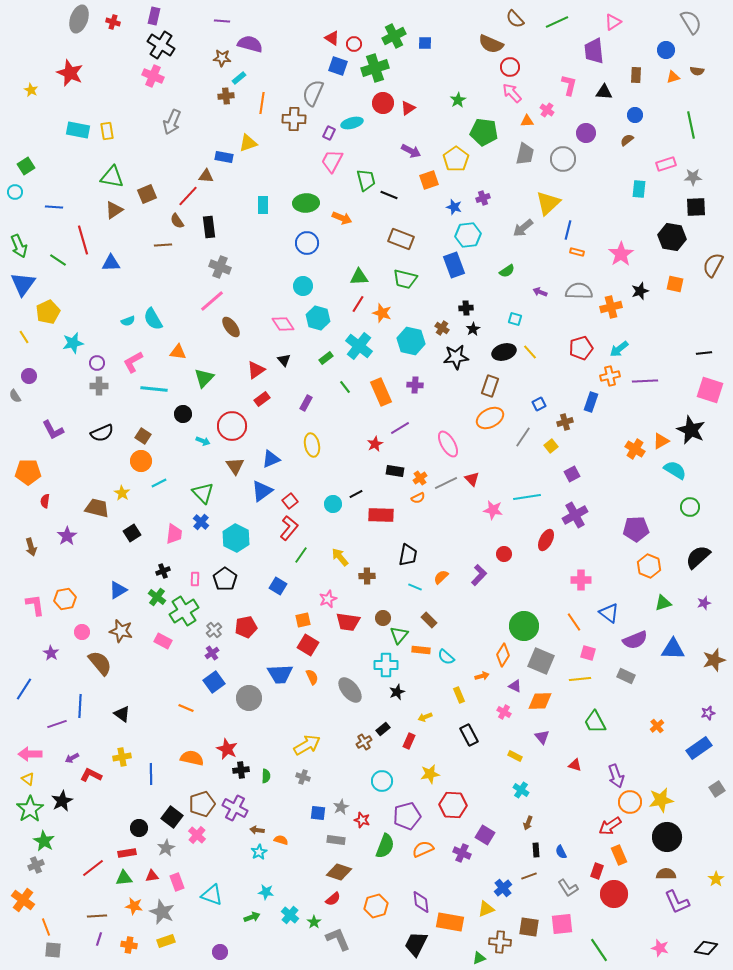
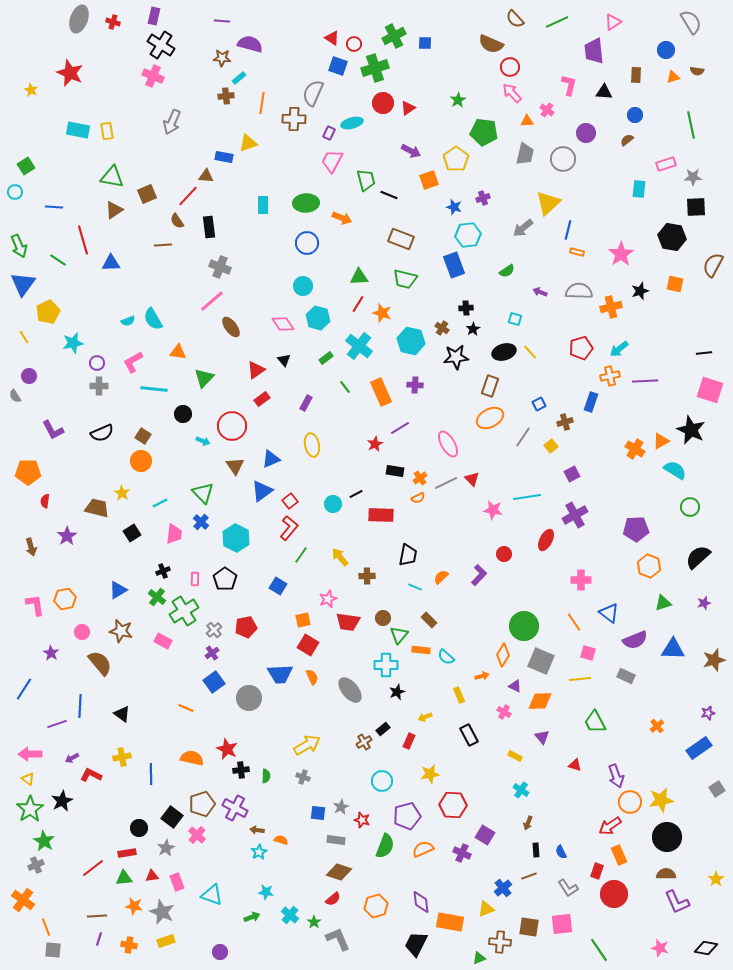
cyan line at (159, 483): moved 1 px right, 20 px down
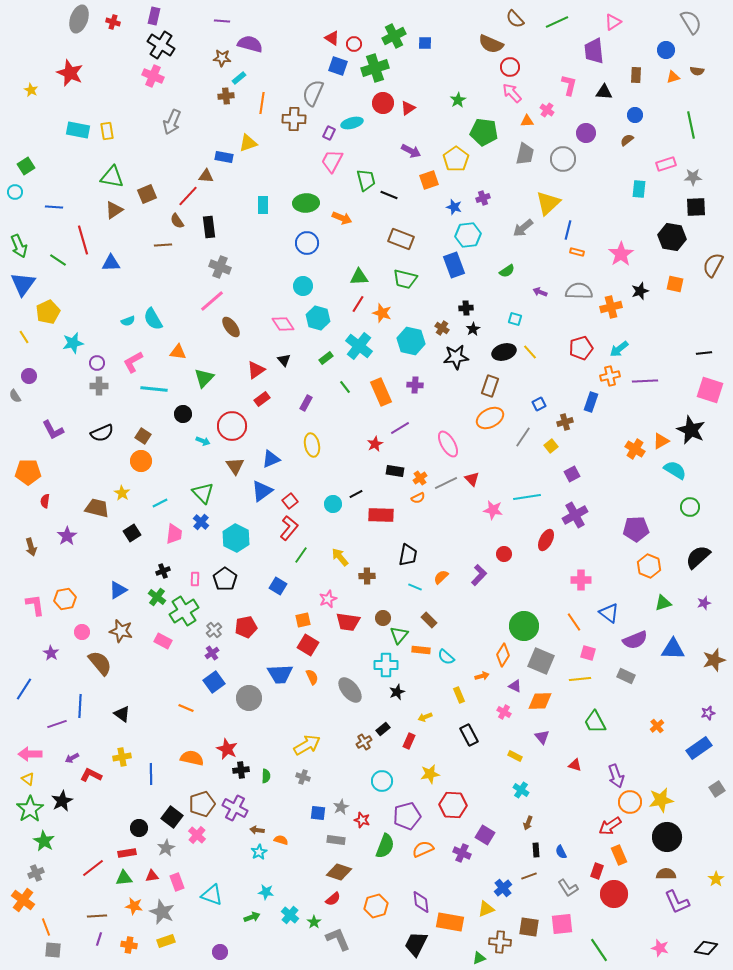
gray cross at (36, 865): moved 8 px down
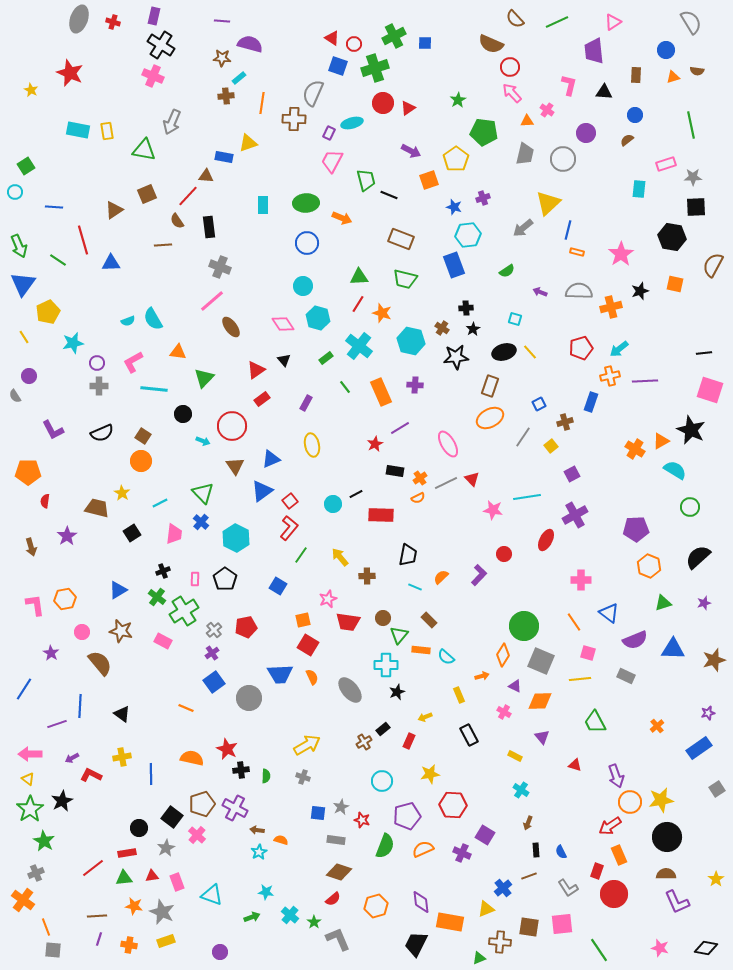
green triangle at (112, 177): moved 32 px right, 27 px up
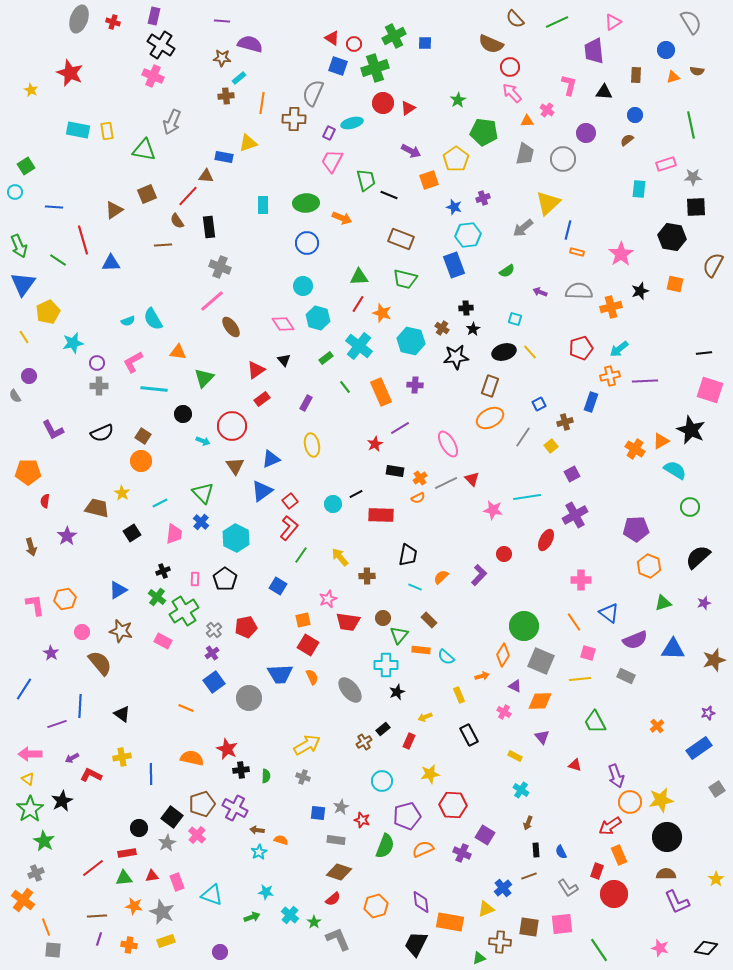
gray star at (166, 848): moved 1 px right, 5 px up
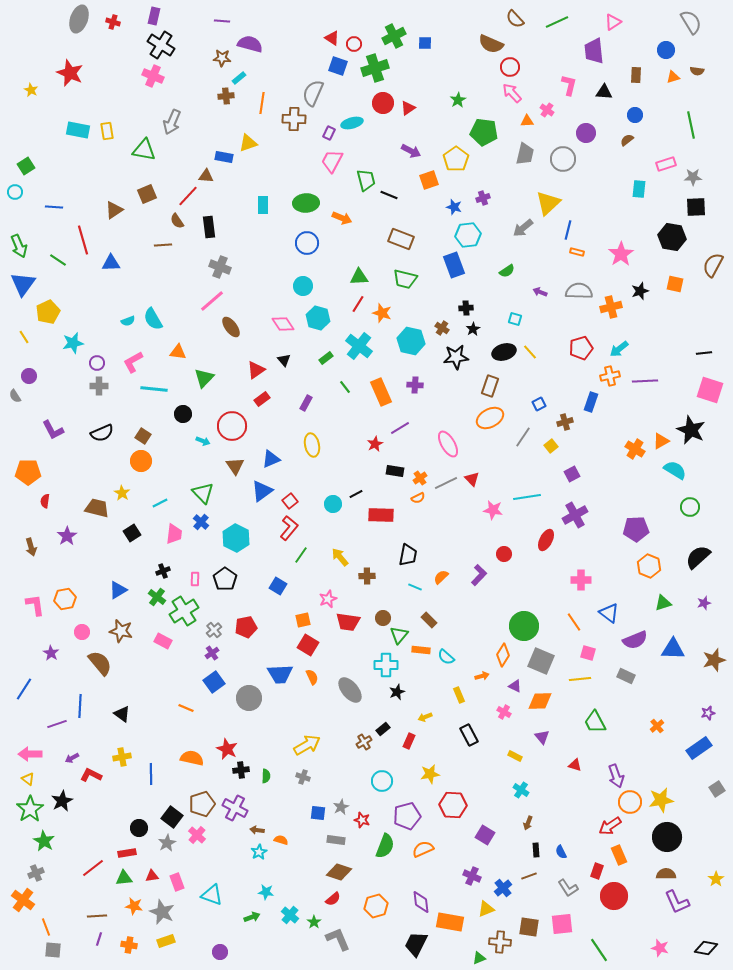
purple cross at (462, 853): moved 10 px right, 23 px down
red circle at (614, 894): moved 2 px down
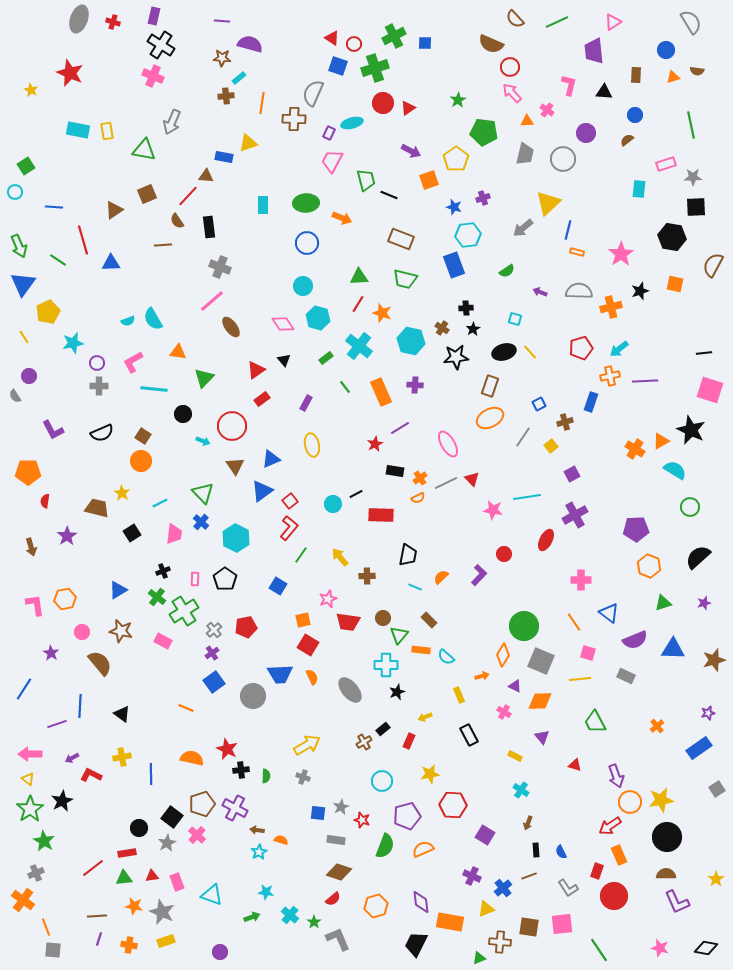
gray circle at (249, 698): moved 4 px right, 2 px up
